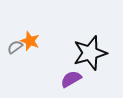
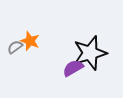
purple semicircle: moved 2 px right, 11 px up
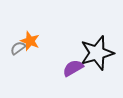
gray semicircle: moved 3 px right, 1 px down
black star: moved 7 px right
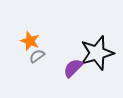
gray semicircle: moved 19 px right, 8 px down
purple semicircle: rotated 15 degrees counterclockwise
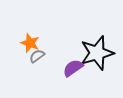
orange star: moved 2 px down
purple semicircle: rotated 10 degrees clockwise
